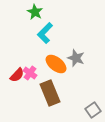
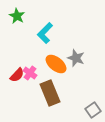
green star: moved 18 px left, 4 px down
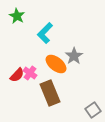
gray star: moved 2 px left, 2 px up; rotated 18 degrees clockwise
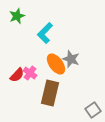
green star: rotated 21 degrees clockwise
gray star: moved 3 px left, 3 px down; rotated 18 degrees counterclockwise
orange ellipse: rotated 15 degrees clockwise
brown rectangle: rotated 35 degrees clockwise
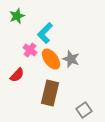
orange ellipse: moved 5 px left, 5 px up
pink cross: moved 23 px up
gray square: moved 9 px left
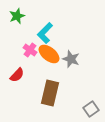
orange ellipse: moved 2 px left, 5 px up; rotated 15 degrees counterclockwise
gray square: moved 7 px right, 1 px up
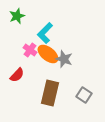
orange ellipse: moved 1 px left
gray star: moved 7 px left
gray square: moved 7 px left, 14 px up; rotated 21 degrees counterclockwise
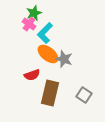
green star: moved 17 px right, 3 px up
pink cross: moved 1 px left, 26 px up
red semicircle: moved 15 px right; rotated 28 degrees clockwise
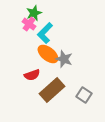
brown rectangle: moved 2 px right, 3 px up; rotated 35 degrees clockwise
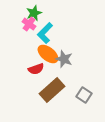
red semicircle: moved 4 px right, 6 px up
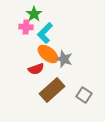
green star: moved 1 px down; rotated 14 degrees counterclockwise
pink cross: moved 3 px left, 3 px down; rotated 32 degrees counterclockwise
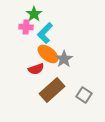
gray star: rotated 18 degrees clockwise
